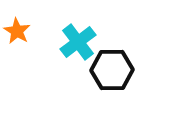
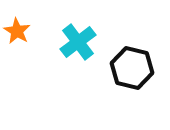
black hexagon: moved 20 px right, 2 px up; rotated 15 degrees clockwise
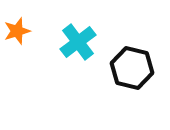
orange star: rotated 24 degrees clockwise
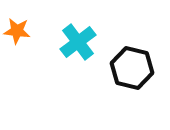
orange star: rotated 24 degrees clockwise
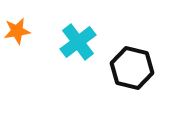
orange star: rotated 16 degrees counterclockwise
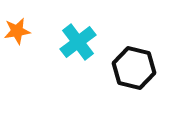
black hexagon: moved 2 px right
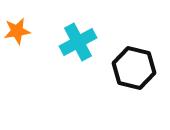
cyan cross: rotated 9 degrees clockwise
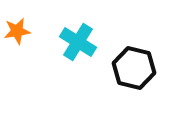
cyan cross: rotated 30 degrees counterclockwise
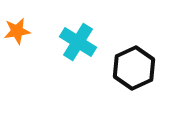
black hexagon: rotated 21 degrees clockwise
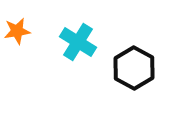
black hexagon: rotated 6 degrees counterclockwise
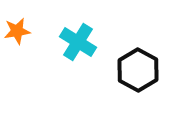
black hexagon: moved 4 px right, 2 px down
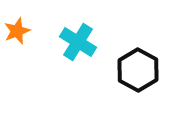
orange star: rotated 12 degrees counterclockwise
